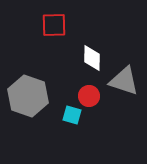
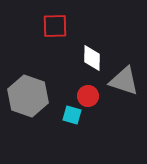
red square: moved 1 px right, 1 px down
red circle: moved 1 px left
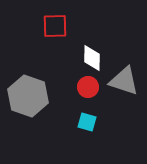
red circle: moved 9 px up
cyan square: moved 15 px right, 7 px down
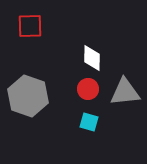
red square: moved 25 px left
gray triangle: moved 1 px right, 11 px down; rotated 24 degrees counterclockwise
red circle: moved 2 px down
cyan square: moved 2 px right
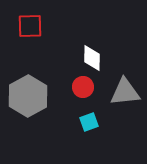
red circle: moved 5 px left, 2 px up
gray hexagon: rotated 12 degrees clockwise
cyan square: rotated 36 degrees counterclockwise
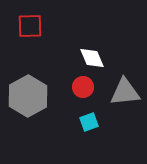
white diamond: rotated 24 degrees counterclockwise
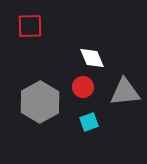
gray hexagon: moved 12 px right, 6 px down
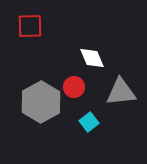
red circle: moved 9 px left
gray triangle: moved 4 px left
gray hexagon: moved 1 px right
cyan square: rotated 18 degrees counterclockwise
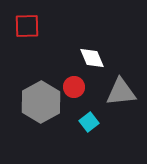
red square: moved 3 px left
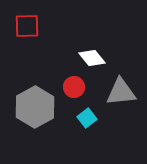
white diamond: rotated 16 degrees counterclockwise
gray hexagon: moved 6 px left, 5 px down
cyan square: moved 2 px left, 4 px up
